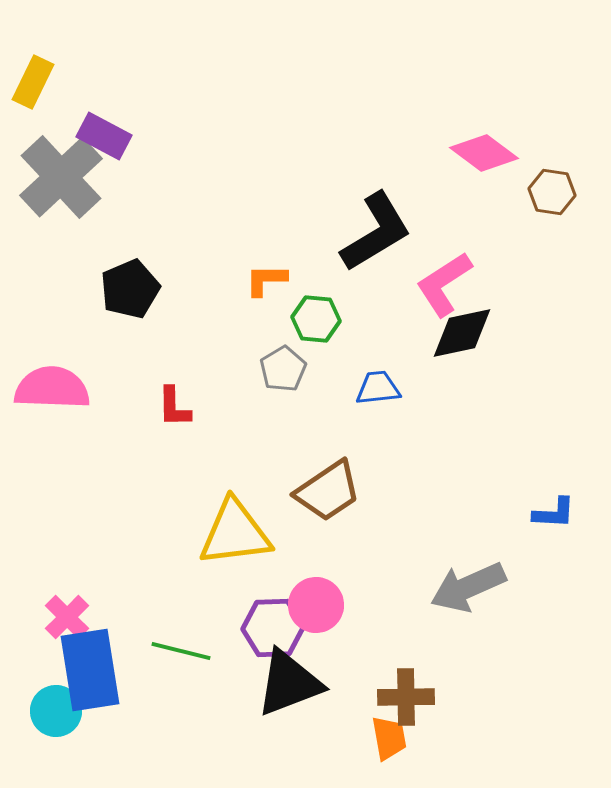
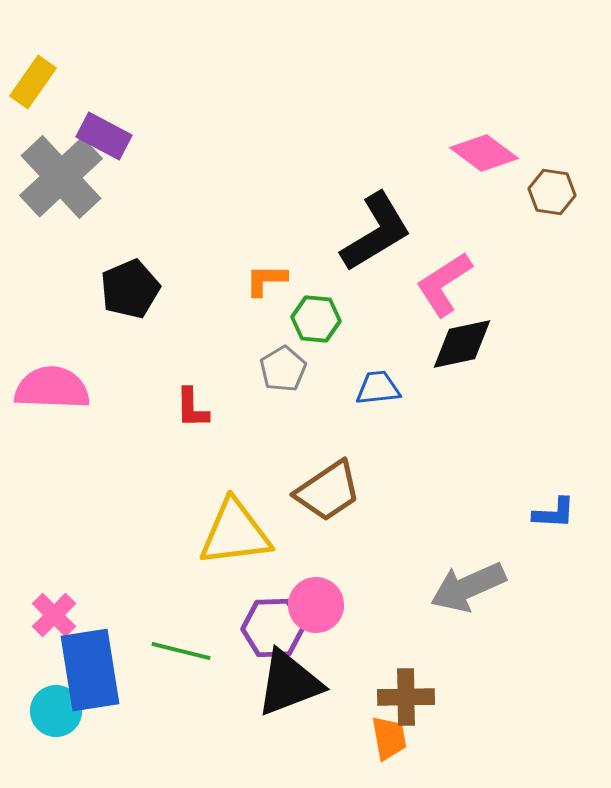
yellow rectangle: rotated 9 degrees clockwise
black diamond: moved 11 px down
red L-shape: moved 18 px right, 1 px down
pink cross: moved 13 px left, 2 px up
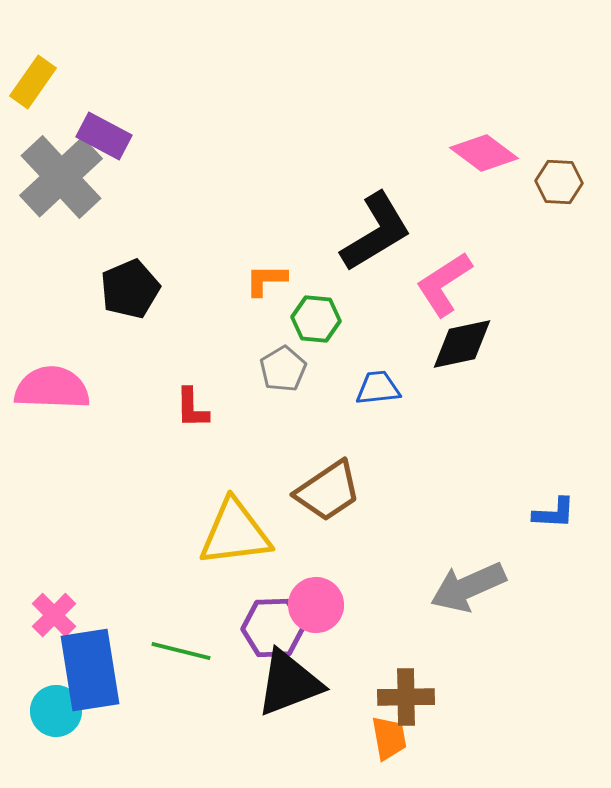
brown hexagon: moved 7 px right, 10 px up; rotated 6 degrees counterclockwise
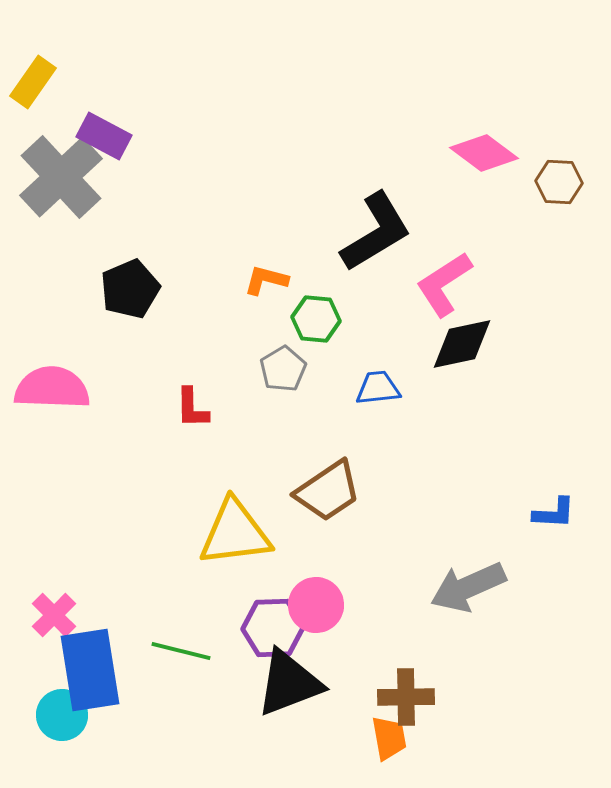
orange L-shape: rotated 15 degrees clockwise
cyan circle: moved 6 px right, 4 px down
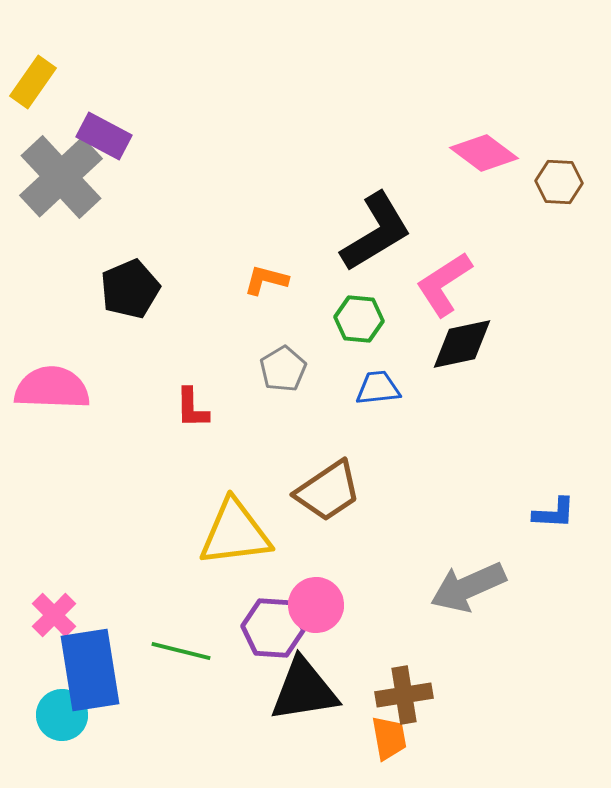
green hexagon: moved 43 px right
purple hexagon: rotated 6 degrees clockwise
black triangle: moved 15 px right, 7 px down; rotated 12 degrees clockwise
brown cross: moved 2 px left, 2 px up; rotated 8 degrees counterclockwise
